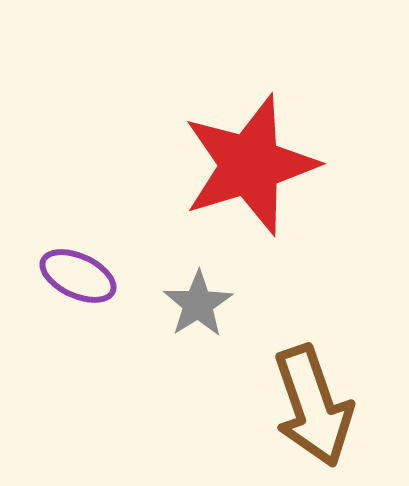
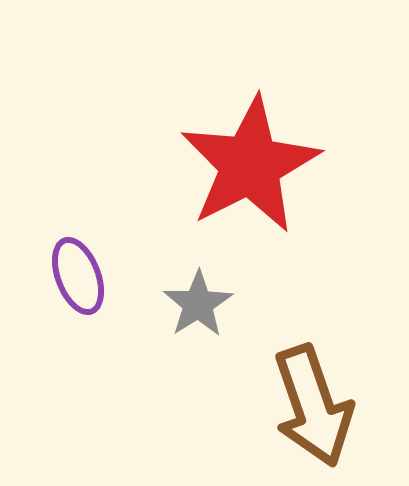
red star: rotated 10 degrees counterclockwise
purple ellipse: rotated 44 degrees clockwise
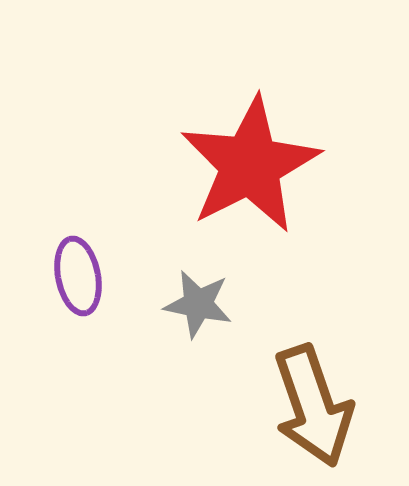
purple ellipse: rotated 10 degrees clockwise
gray star: rotated 28 degrees counterclockwise
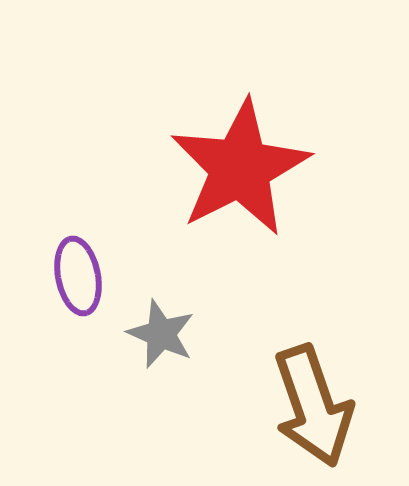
red star: moved 10 px left, 3 px down
gray star: moved 37 px left, 30 px down; rotated 12 degrees clockwise
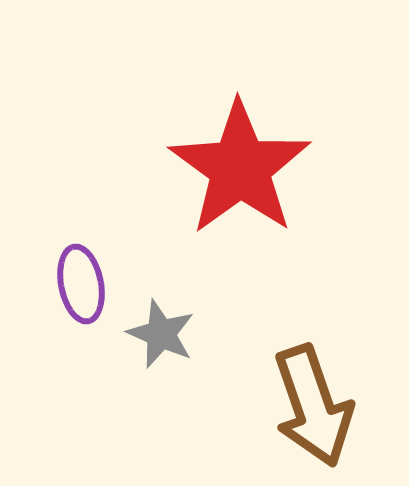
red star: rotated 9 degrees counterclockwise
purple ellipse: moved 3 px right, 8 px down
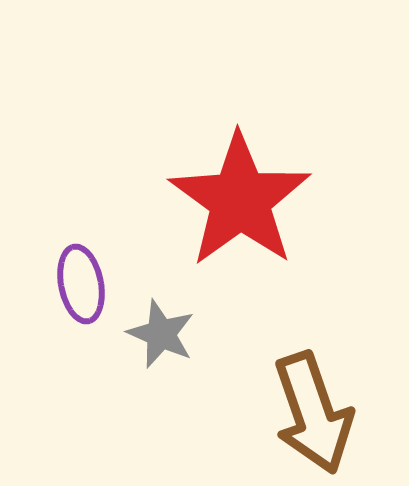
red star: moved 32 px down
brown arrow: moved 7 px down
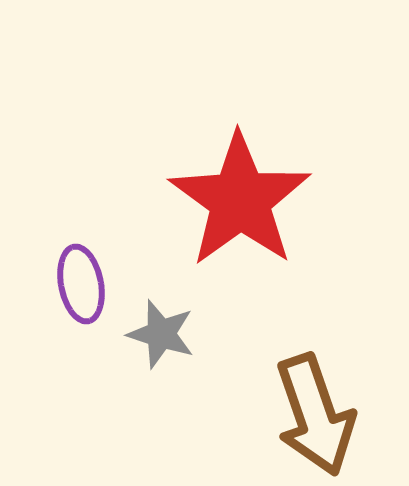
gray star: rotated 6 degrees counterclockwise
brown arrow: moved 2 px right, 2 px down
